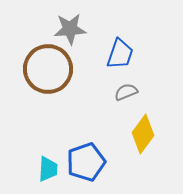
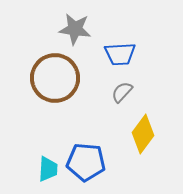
gray star: moved 5 px right; rotated 12 degrees clockwise
blue trapezoid: rotated 68 degrees clockwise
brown circle: moved 7 px right, 9 px down
gray semicircle: moved 4 px left; rotated 25 degrees counterclockwise
blue pentagon: rotated 24 degrees clockwise
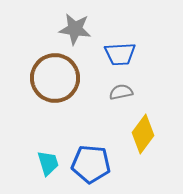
gray semicircle: moved 1 px left; rotated 35 degrees clockwise
blue pentagon: moved 5 px right, 2 px down
cyan trapezoid: moved 6 px up; rotated 20 degrees counterclockwise
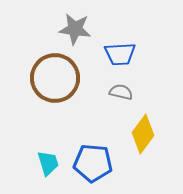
gray semicircle: rotated 25 degrees clockwise
blue pentagon: moved 2 px right, 1 px up
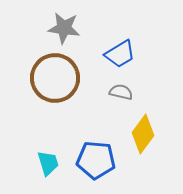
gray star: moved 11 px left, 1 px up
blue trapezoid: rotated 28 degrees counterclockwise
blue pentagon: moved 3 px right, 3 px up
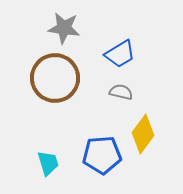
blue pentagon: moved 6 px right, 5 px up; rotated 9 degrees counterclockwise
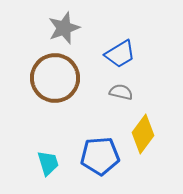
gray star: rotated 28 degrees counterclockwise
blue pentagon: moved 2 px left, 1 px down
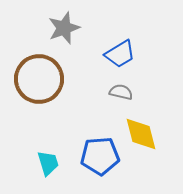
brown circle: moved 16 px left, 1 px down
yellow diamond: moved 2 px left; rotated 51 degrees counterclockwise
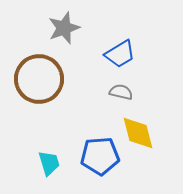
yellow diamond: moved 3 px left, 1 px up
cyan trapezoid: moved 1 px right
